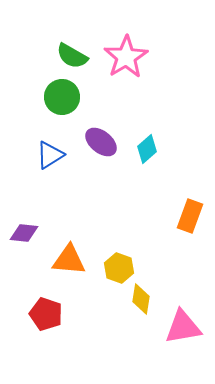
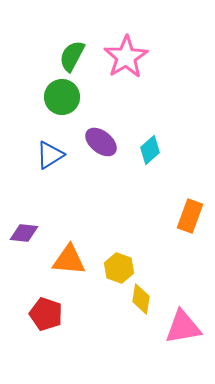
green semicircle: rotated 88 degrees clockwise
cyan diamond: moved 3 px right, 1 px down
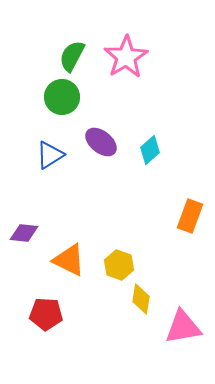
orange triangle: rotated 21 degrees clockwise
yellow hexagon: moved 3 px up
red pentagon: rotated 16 degrees counterclockwise
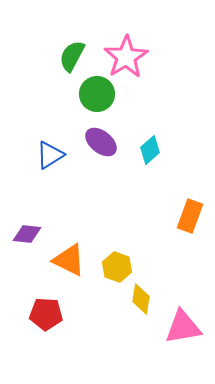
green circle: moved 35 px right, 3 px up
purple diamond: moved 3 px right, 1 px down
yellow hexagon: moved 2 px left, 2 px down
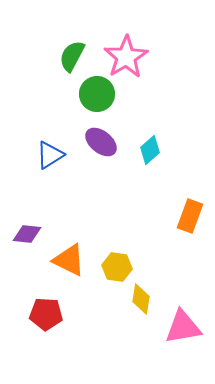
yellow hexagon: rotated 12 degrees counterclockwise
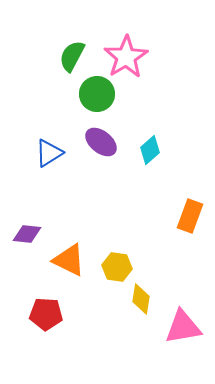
blue triangle: moved 1 px left, 2 px up
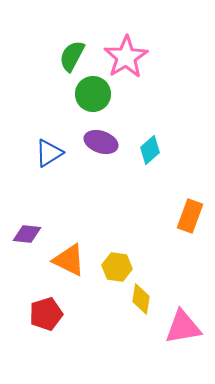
green circle: moved 4 px left
purple ellipse: rotated 20 degrees counterclockwise
red pentagon: rotated 20 degrees counterclockwise
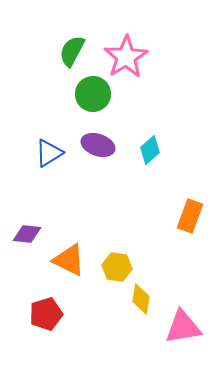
green semicircle: moved 5 px up
purple ellipse: moved 3 px left, 3 px down
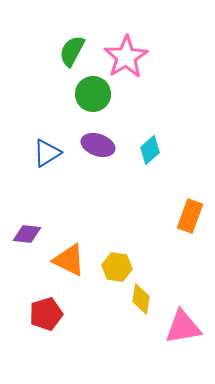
blue triangle: moved 2 px left
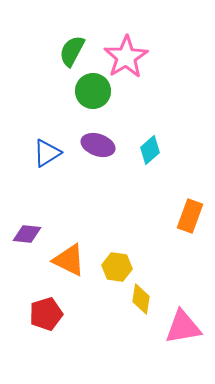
green circle: moved 3 px up
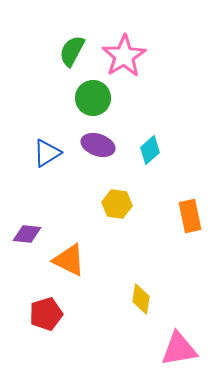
pink star: moved 2 px left, 1 px up
green circle: moved 7 px down
orange rectangle: rotated 32 degrees counterclockwise
yellow hexagon: moved 63 px up
pink triangle: moved 4 px left, 22 px down
